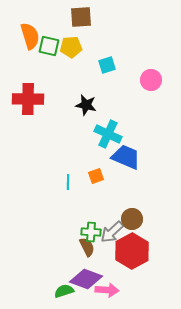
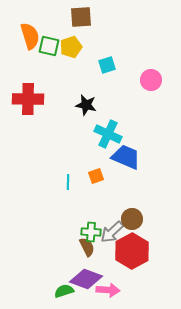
yellow pentagon: rotated 15 degrees counterclockwise
pink arrow: moved 1 px right
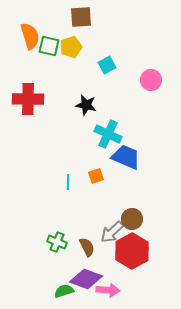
cyan square: rotated 12 degrees counterclockwise
green cross: moved 34 px left, 10 px down; rotated 18 degrees clockwise
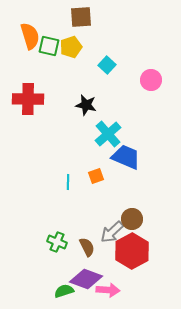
cyan square: rotated 18 degrees counterclockwise
cyan cross: rotated 24 degrees clockwise
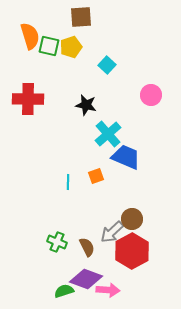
pink circle: moved 15 px down
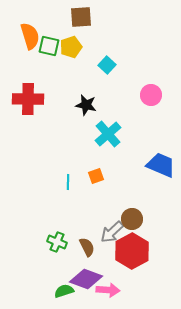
blue trapezoid: moved 35 px right, 8 px down
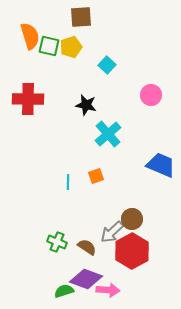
brown semicircle: rotated 30 degrees counterclockwise
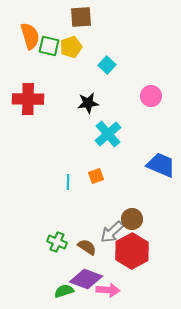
pink circle: moved 1 px down
black star: moved 2 px right, 2 px up; rotated 20 degrees counterclockwise
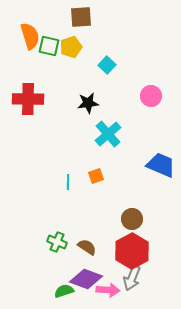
gray arrow: moved 20 px right, 46 px down; rotated 25 degrees counterclockwise
